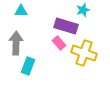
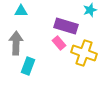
cyan star: moved 7 px right
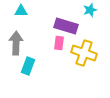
pink rectangle: rotated 48 degrees clockwise
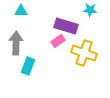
cyan star: rotated 24 degrees clockwise
pink rectangle: moved 1 px left, 2 px up; rotated 48 degrees clockwise
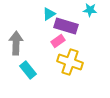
cyan triangle: moved 28 px right, 3 px down; rotated 32 degrees counterclockwise
yellow cross: moved 14 px left, 9 px down
cyan rectangle: moved 4 px down; rotated 60 degrees counterclockwise
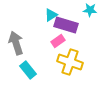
cyan triangle: moved 2 px right, 1 px down
purple rectangle: moved 1 px up
gray arrow: rotated 20 degrees counterclockwise
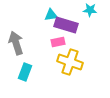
cyan triangle: rotated 24 degrees clockwise
pink rectangle: moved 1 px down; rotated 24 degrees clockwise
cyan rectangle: moved 3 px left, 2 px down; rotated 60 degrees clockwise
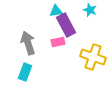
cyan star: rotated 16 degrees clockwise
cyan triangle: moved 5 px right, 4 px up
purple rectangle: rotated 45 degrees clockwise
gray arrow: moved 12 px right
yellow cross: moved 23 px right, 5 px up
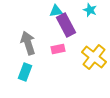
pink rectangle: moved 7 px down
yellow cross: moved 1 px right; rotated 20 degrees clockwise
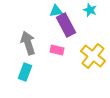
pink rectangle: moved 1 px left, 1 px down; rotated 24 degrees clockwise
yellow cross: moved 1 px left, 1 px up
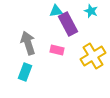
cyan star: moved 1 px right, 1 px down
purple rectangle: moved 2 px right, 1 px up
yellow cross: rotated 20 degrees clockwise
